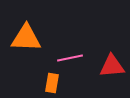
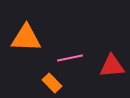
orange rectangle: rotated 54 degrees counterclockwise
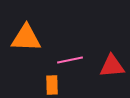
pink line: moved 2 px down
orange rectangle: moved 2 px down; rotated 42 degrees clockwise
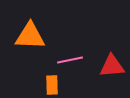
orange triangle: moved 4 px right, 2 px up
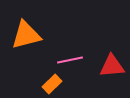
orange triangle: moved 4 px left, 1 px up; rotated 16 degrees counterclockwise
orange rectangle: moved 1 px up; rotated 48 degrees clockwise
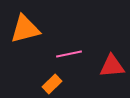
orange triangle: moved 1 px left, 6 px up
pink line: moved 1 px left, 6 px up
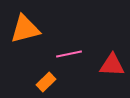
red triangle: moved 1 px up; rotated 8 degrees clockwise
orange rectangle: moved 6 px left, 2 px up
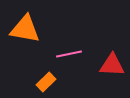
orange triangle: rotated 24 degrees clockwise
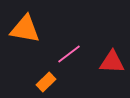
pink line: rotated 25 degrees counterclockwise
red triangle: moved 3 px up
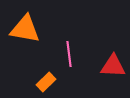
pink line: rotated 60 degrees counterclockwise
red triangle: moved 1 px right, 4 px down
